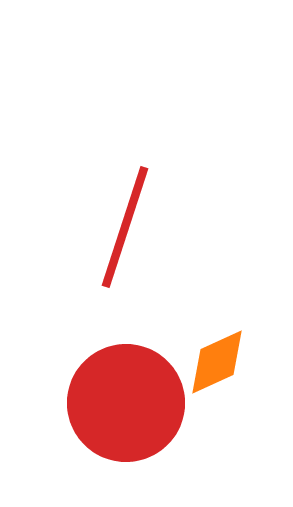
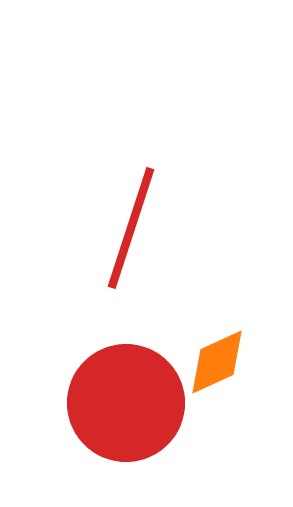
red line: moved 6 px right, 1 px down
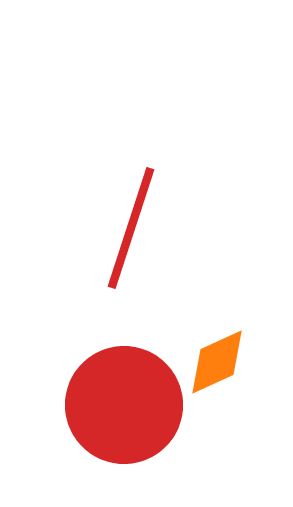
red circle: moved 2 px left, 2 px down
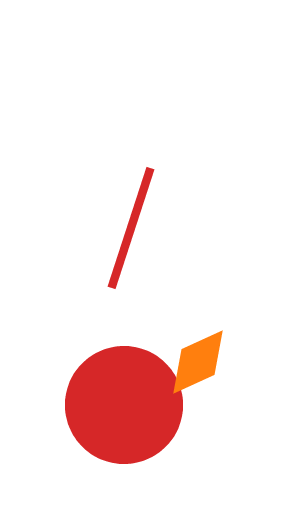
orange diamond: moved 19 px left
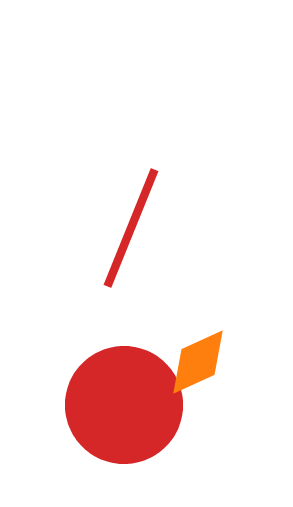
red line: rotated 4 degrees clockwise
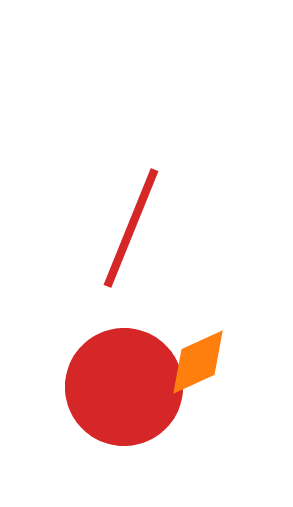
red circle: moved 18 px up
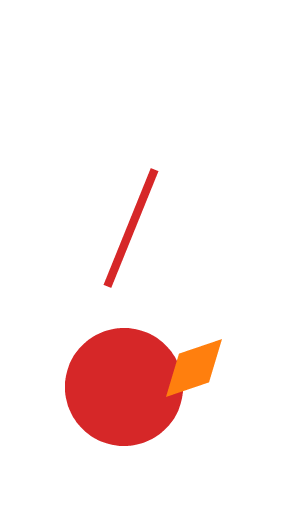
orange diamond: moved 4 px left, 6 px down; rotated 6 degrees clockwise
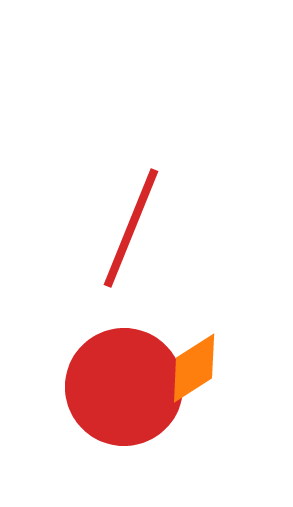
orange diamond: rotated 14 degrees counterclockwise
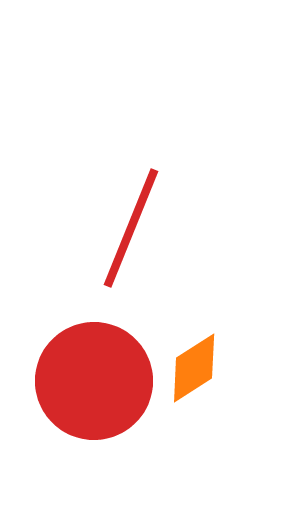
red circle: moved 30 px left, 6 px up
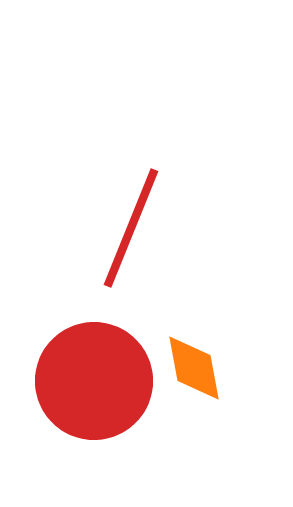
orange diamond: rotated 68 degrees counterclockwise
